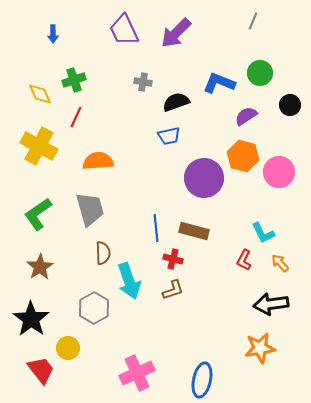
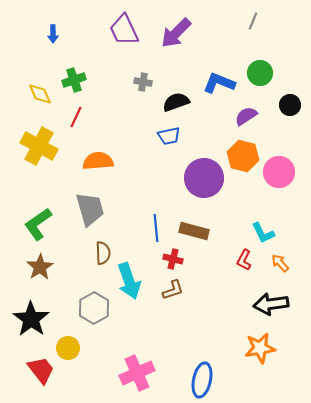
green L-shape: moved 10 px down
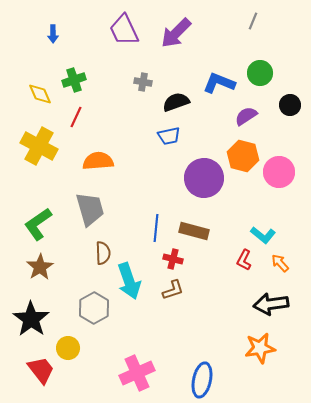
blue line: rotated 12 degrees clockwise
cyan L-shape: moved 2 px down; rotated 25 degrees counterclockwise
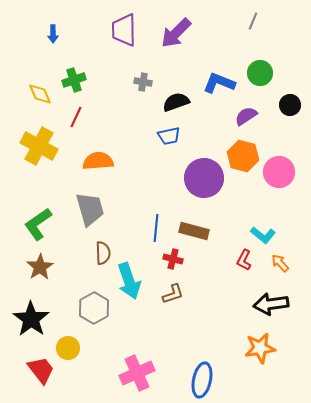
purple trapezoid: rotated 24 degrees clockwise
brown L-shape: moved 4 px down
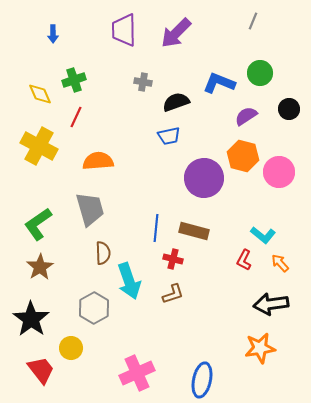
black circle: moved 1 px left, 4 px down
yellow circle: moved 3 px right
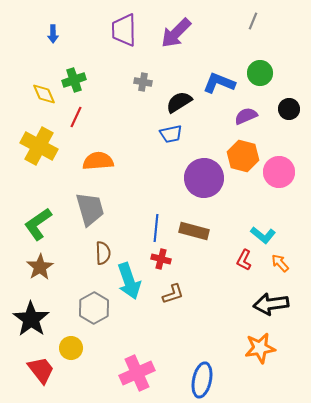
yellow diamond: moved 4 px right
black semicircle: moved 3 px right; rotated 12 degrees counterclockwise
purple semicircle: rotated 10 degrees clockwise
blue trapezoid: moved 2 px right, 2 px up
red cross: moved 12 px left
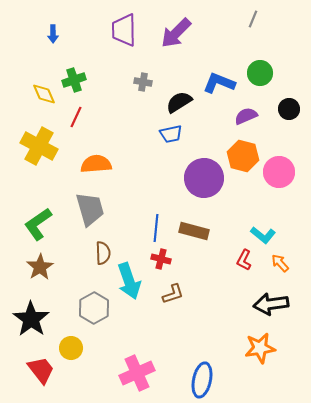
gray line: moved 2 px up
orange semicircle: moved 2 px left, 3 px down
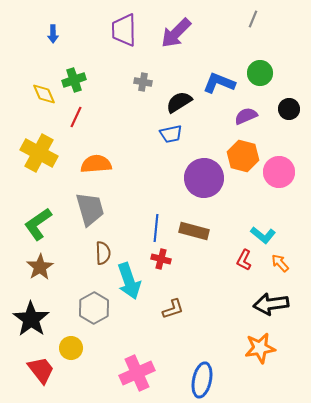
yellow cross: moved 7 px down
brown L-shape: moved 15 px down
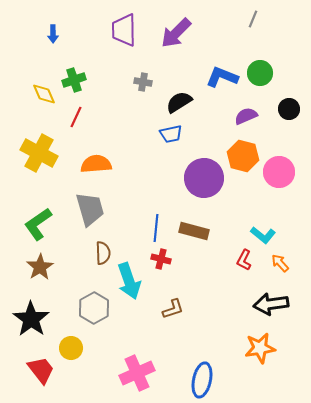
blue L-shape: moved 3 px right, 6 px up
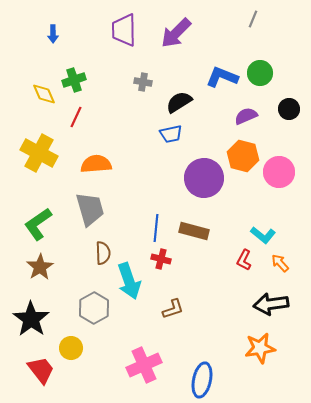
pink cross: moved 7 px right, 8 px up
